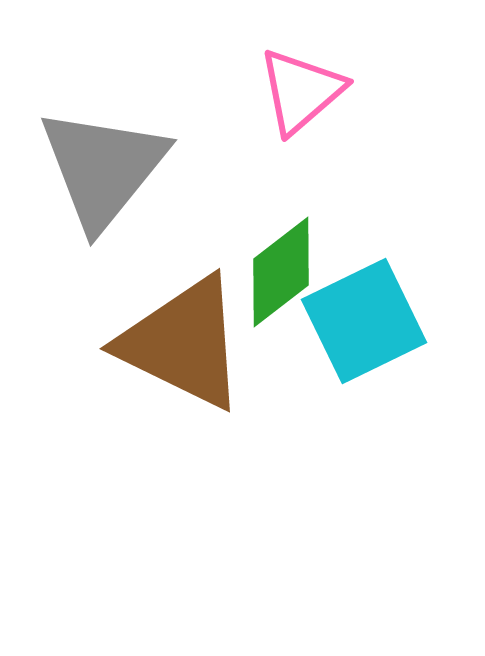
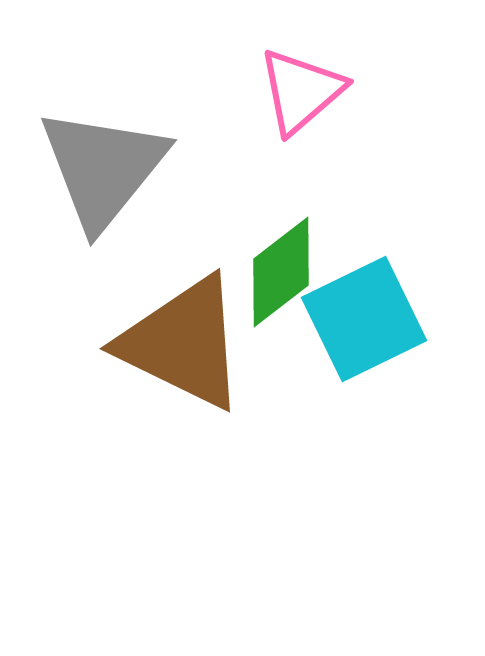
cyan square: moved 2 px up
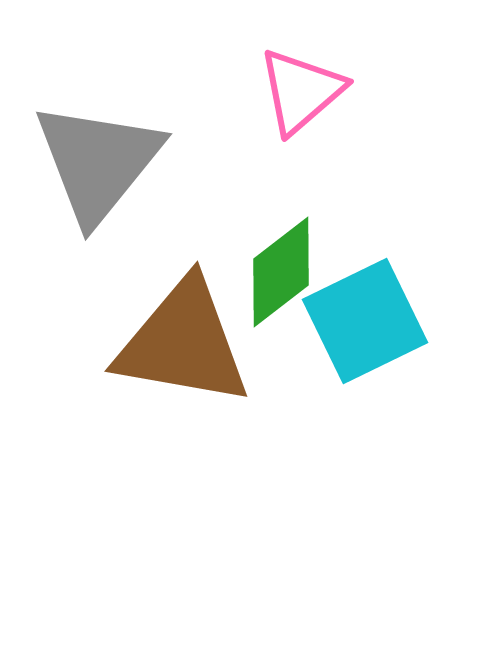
gray triangle: moved 5 px left, 6 px up
cyan square: moved 1 px right, 2 px down
brown triangle: rotated 16 degrees counterclockwise
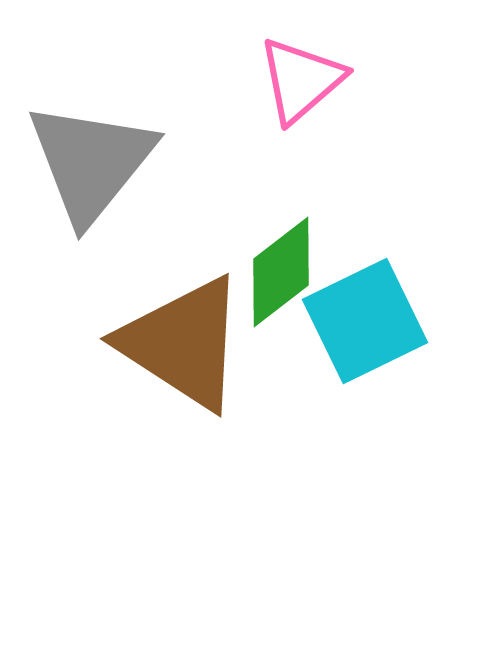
pink triangle: moved 11 px up
gray triangle: moved 7 px left
brown triangle: rotated 23 degrees clockwise
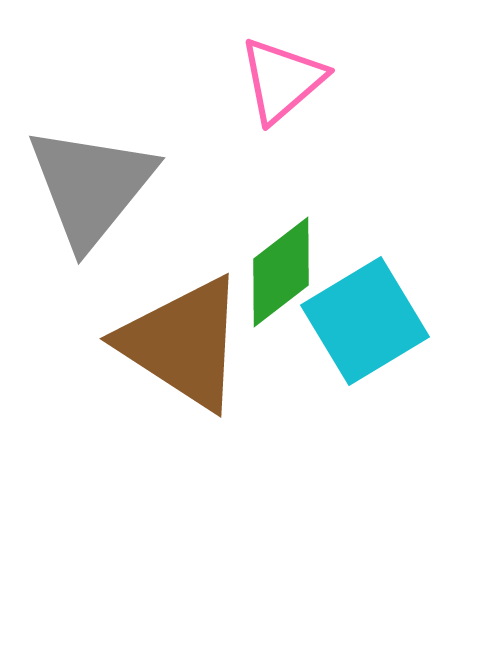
pink triangle: moved 19 px left
gray triangle: moved 24 px down
cyan square: rotated 5 degrees counterclockwise
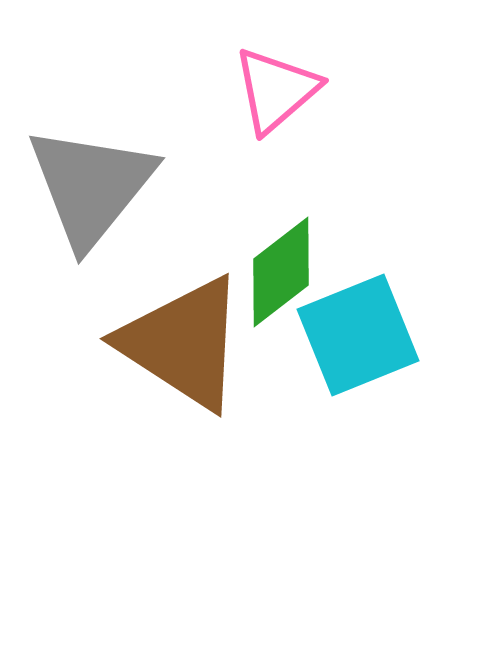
pink triangle: moved 6 px left, 10 px down
cyan square: moved 7 px left, 14 px down; rotated 9 degrees clockwise
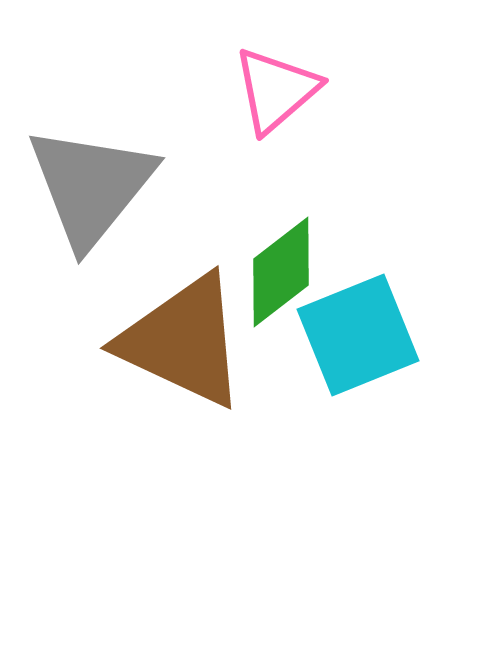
brown triangle: moved 2 px up; rotated 8 degrees counterclockwise
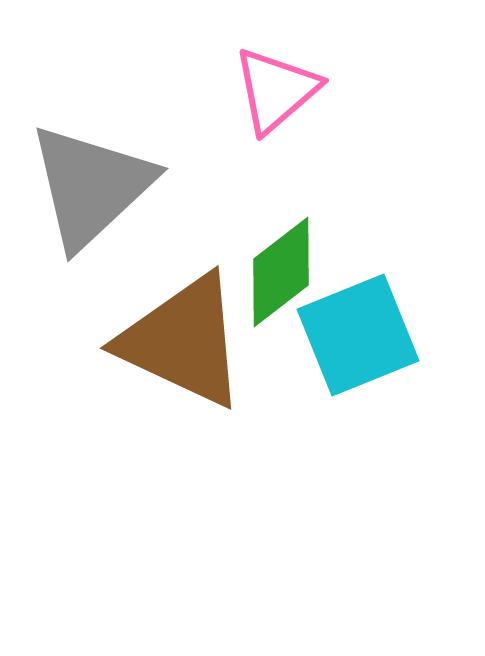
gray triangle: rotated 8 degrees clockwise
